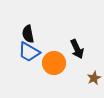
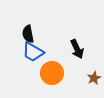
blue trapezoid: moved 4 px right
orange circle: moved 2 px left, 10 px down
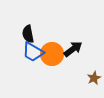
black arrow: moved 4 px left; rotated 102 degrees counterclockwise
orange circle: moved 19 px up
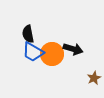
black arrow: rotated 54 degrees clockwise
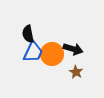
blue trapezoid: rotated 95 degrees counterclockwise
brown star: moved 18 px left, 6 px up; rotated 16 degrees counterclockwise
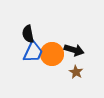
black arrow: moved 1 px right, 1 px down
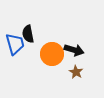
blue trapezoid: moved 18 px left, 8 px up; rotated 40 degrees counterclockwise
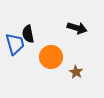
black arrow: moved 3 px right, 22 px up
orange circle: moved 1 px left, 3 px down
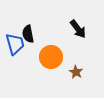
black arrow: moved 1 px right, 1 px down; rotated 36 degrees clockwise
